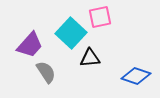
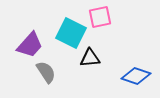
cyan square: rotated 16 degrees counterclockwise
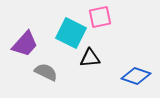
purple trapezoid: moved 5 px left, 1 px up
gray semicircle: rotated 30 degrees counterclockwise
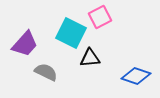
pink square: rotated 15 degrees counterclockwise
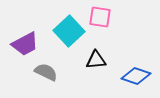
pink square: rotated 35 degrees clockwise
cyan square: moved 2 px left, 2 px up; rotated 20 degrees clockwise
purple trapezoid: rotated 20 degrees clockwise
black triangle: moved 6 px right, 2 px down
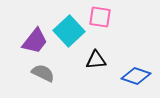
purple trapezoid: moved 10 px right, 3 px up; rotated 24 degrees counterclockwise
gray semicircle: moved 3 px left, 1 px down
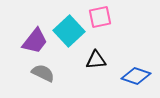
pink square: rotated 20 degrees counterclockwise
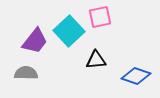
gray semicircle: moved 17 px left; rotated 25 degrees counterclockwise
